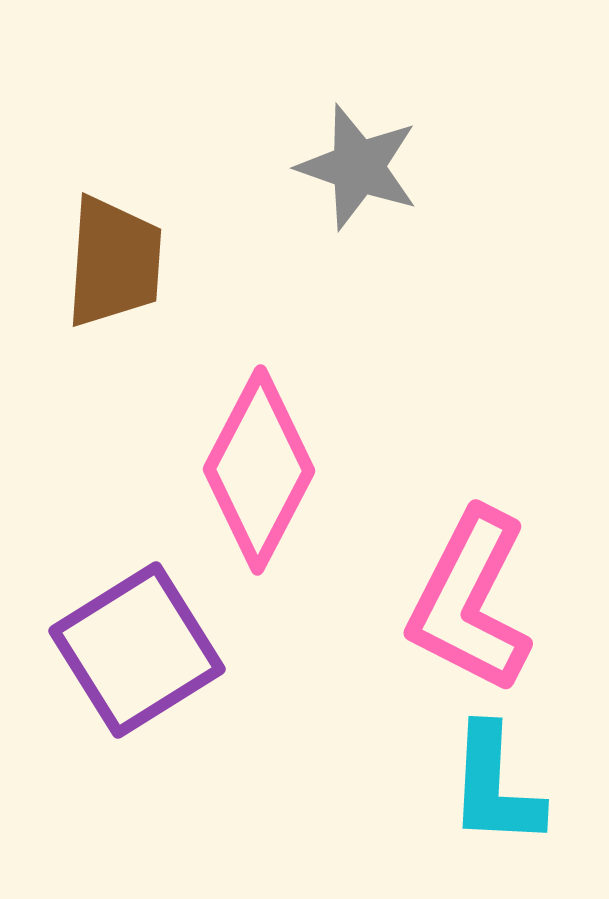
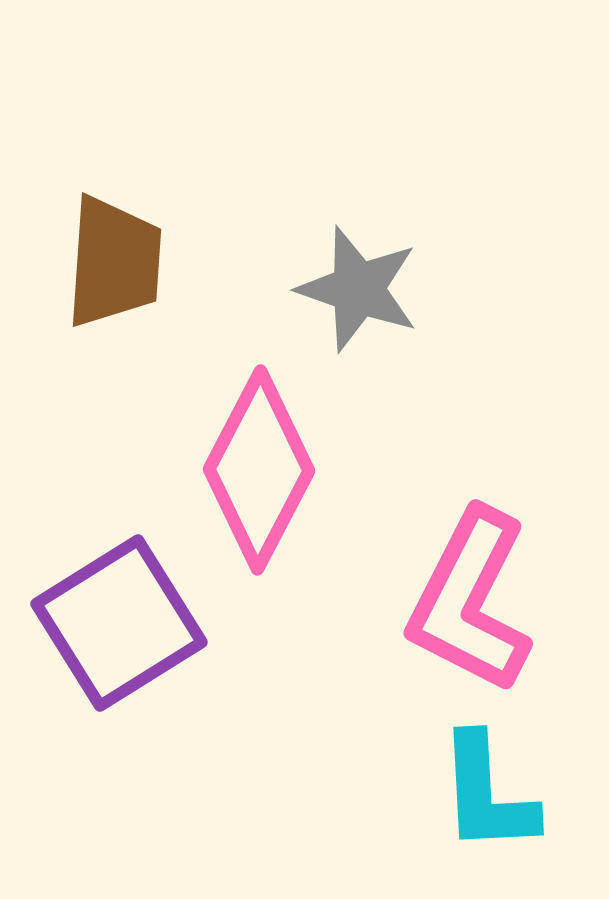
gray star: moved 122 px down
purple square: moved 18 px left, 27 px up
cyan L-shape: moved 8 px left, 8 px down; rotated 6 degrees counterclockwise
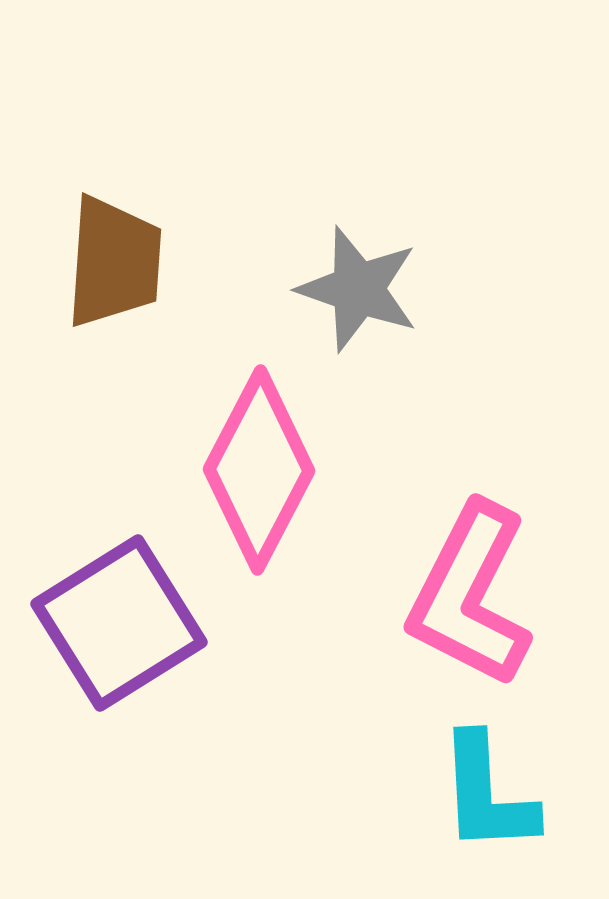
pink L-shape: moved 6 px up
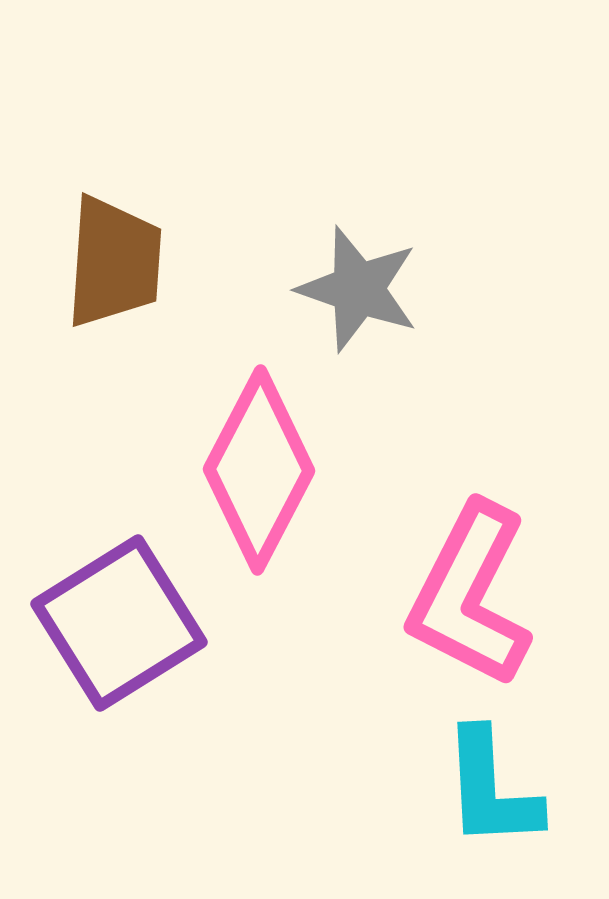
cyan L-shape: moved 4 px right, 5 px up
